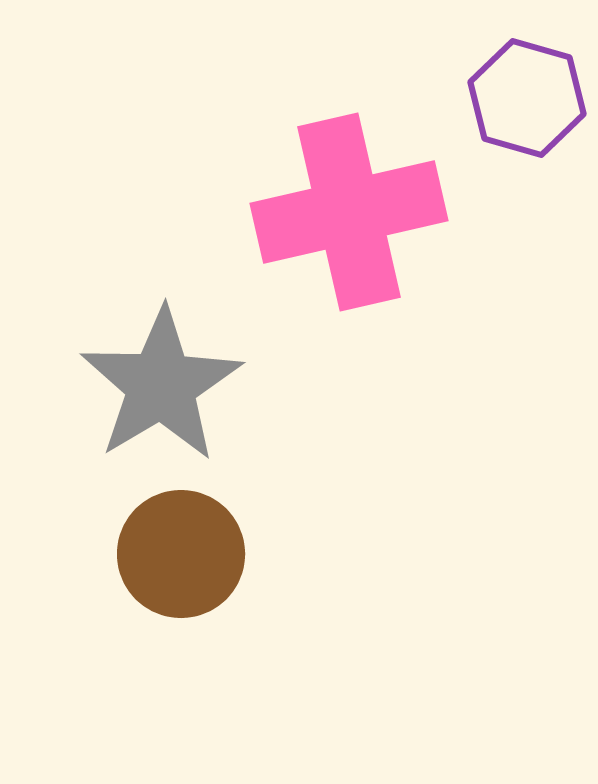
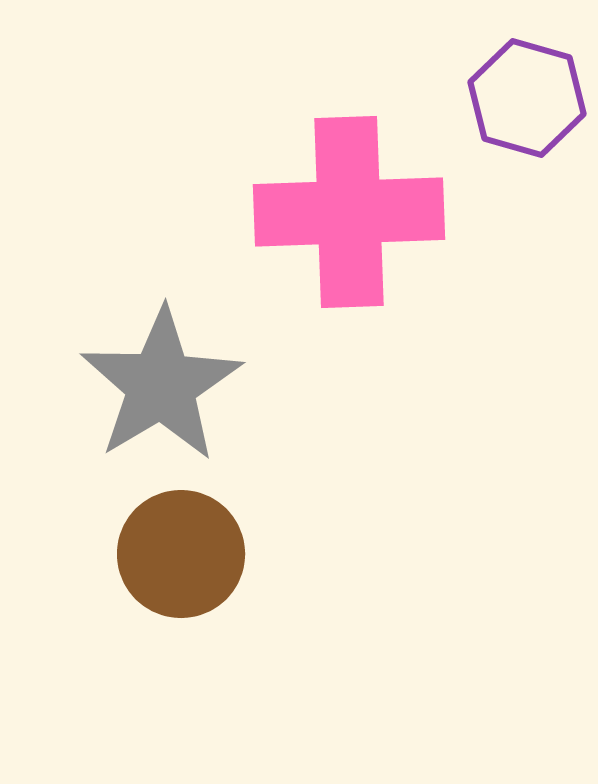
pink cross: rotated 11 degrees clockwise
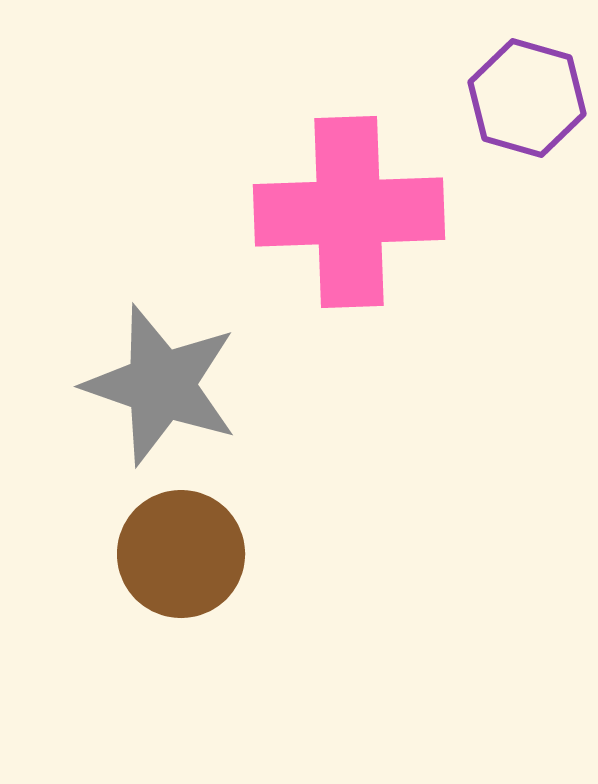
gray star: rotated 22 degrees counterclockwise
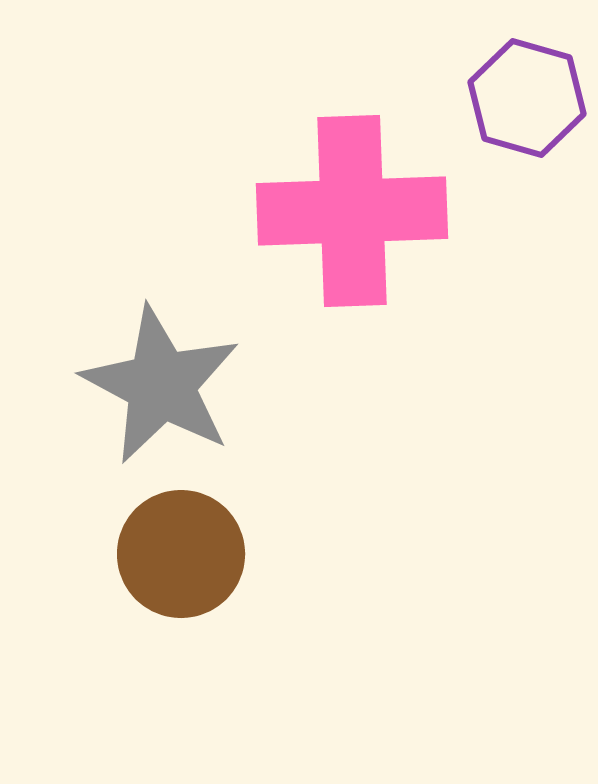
pink cross: moved 3 px right, 1 px up
gray star: rotated 9 degrees clockwise
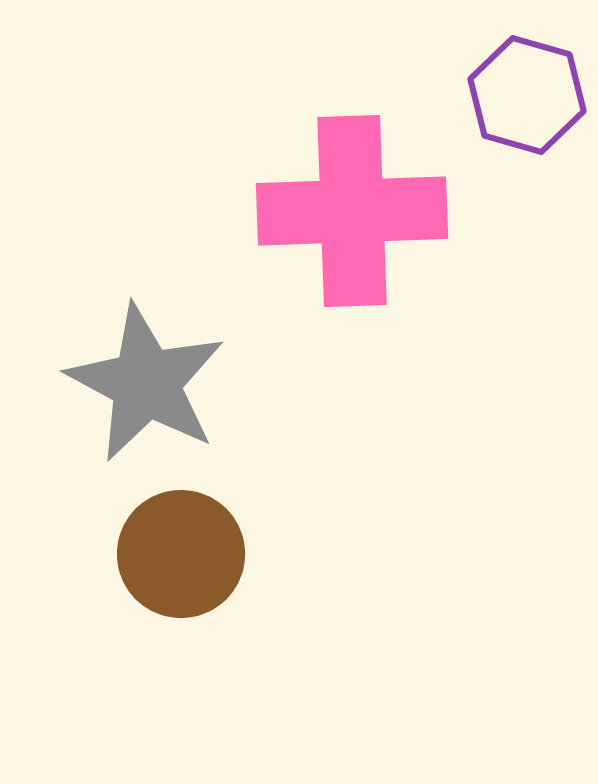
purple hexagon: moved 3 px up
gray star: moved 15 px left, 2 px up
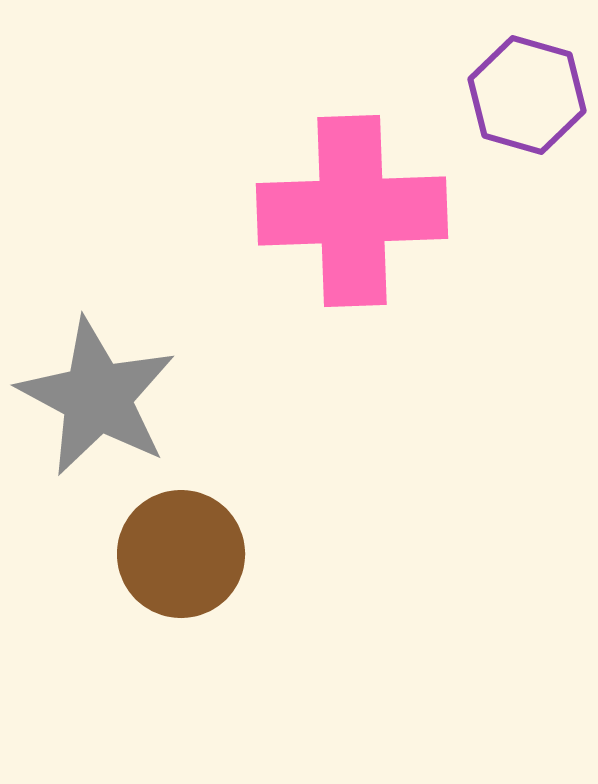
gray star: moved 49 px left, 14 px down
